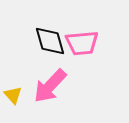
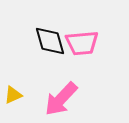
pink arrow: moved 11 px right, 13 px down
yellow triangle: rotated 48 degrees clockwise
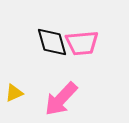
black diamond: moved 2 px right, 1 px down
yellow triangle: moved 1 px right, 2 px up
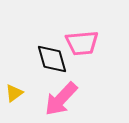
black diamond: moved 17 px down
yellow triangle: rotated 12 degrees counterclockwise
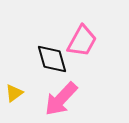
pink trapezoid: moved 2 px up; rotated 56 degrees counterclockwise
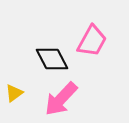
pink trapezoid: moved 10 px right
black diamond: rotated 12 degrees counterclockwise
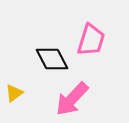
pink trapezoid: moved 1 px left, 1 px up; rotated 12 degrees counterclockwise
pink arrow: moved 11 px right
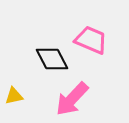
pink trapezoid: rotated 84 degrees counterclockwise
yellow triangle: moved 3 px down; rotated 24 degrees clockwise
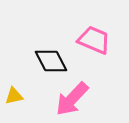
pink trapezoid: moved 3 px right
black diamond: moved 1 px left, 2 px down
